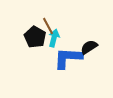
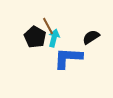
black semicircle: moved 2 px right, 10 px up
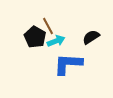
cyan arrow: moved 2 px right, 3 px down; rotated 54 degrees clockwise
blue L-shape: moved 6 px down
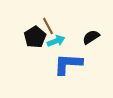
black pentagon: rotated 10 degrees clockwise
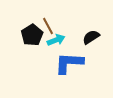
black pentagon: moved 3 px left, 2 px up
cyan arrow: moved 1 px up
blue L-shape: moved 1 px right, 1 px up
